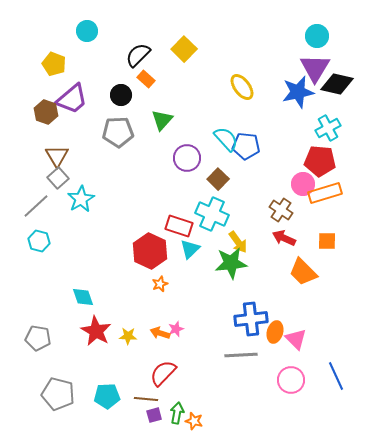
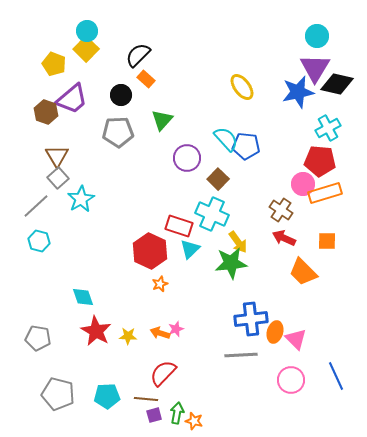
yellow square at (184, 49): moved 98 px left
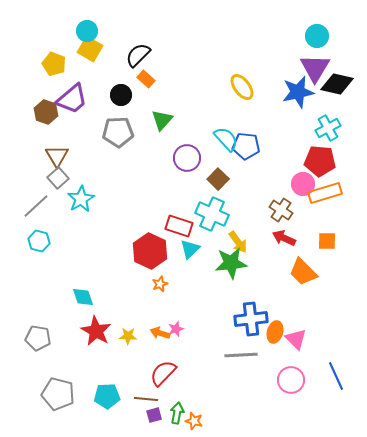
yellow square at (86, 49): moved 4 px right; rotated 15 degrees counterclockwise
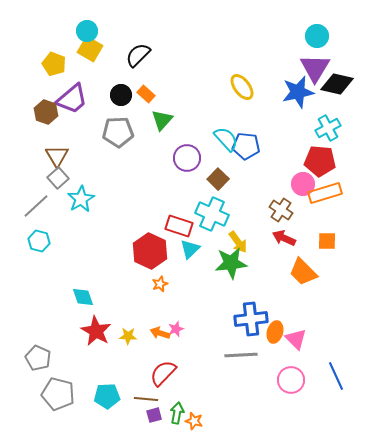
orange rectangle at (146, 79): moved 15 px down
gray pentagon at (38, 338): moved 20 px down; rotated 15 degrees clockwise
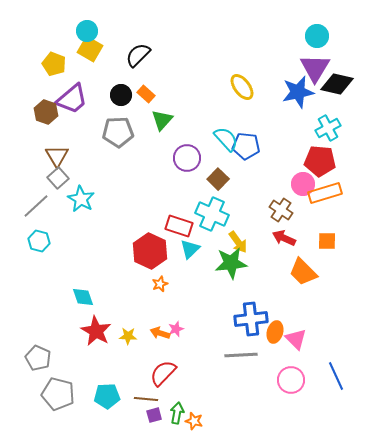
cyan star at (81, 199): rotated 12 degrees counterclockwise
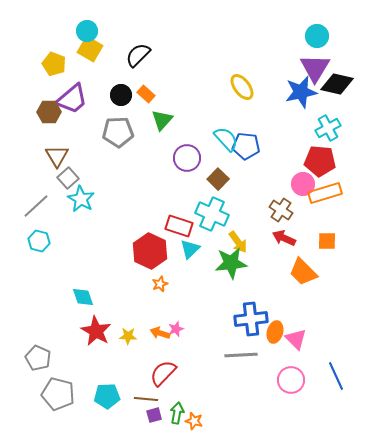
blue star at (298, 92): moved 3 px right
brown hexagon at (46, 112): moved 3 px right; rotated 20 degrees counterclockwise
gray square at (58, 178): moved 10 px right
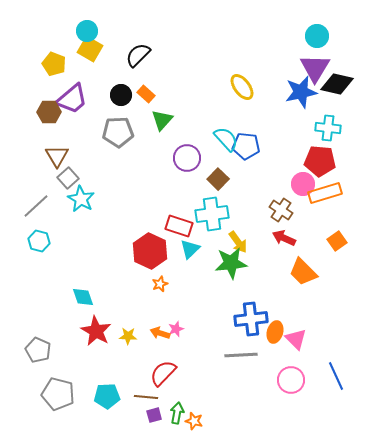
cyan cross at (328, 128): rotated 35 degrees clockwise
cyan cross at (212, 214): rotated 32 degrees counterclockwise
orange square at (327, 241): moved 10 px right; rotated 36 degrees counterclockwise
gray pentagon at (38, 358): moved 8 px up
brown line at (146, 399): moved 2 px up
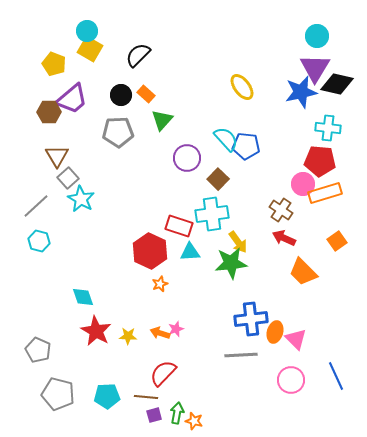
cyan triangle at (190, 249): moved 3 px down; rotated 40 degrees clockwise
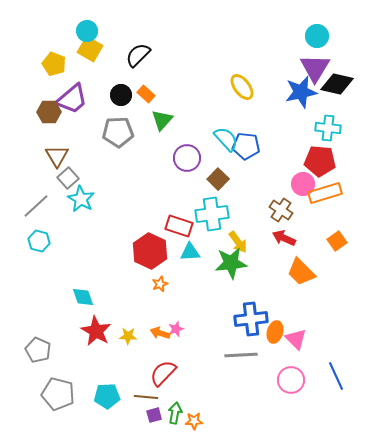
orange trapezoid at (303, 272): moved 2 px left
green arrow at (177, 413): moved 2 px left
orange star at (194, 421): rotated 18 degrees counterclockwise
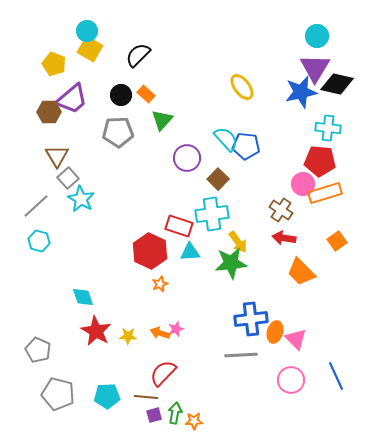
red arrow at (284, 238): rotated 15 degrees counterclockwise
